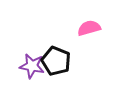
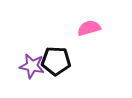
black pentagon: rotated 20 degrees counterclockwise
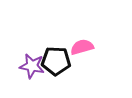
pink semicircle: moved 7 px left, 19 px down
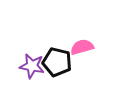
black pentagon: moved 1 px right, 1 px down; rotated 12 degrees clockwise
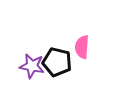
pink semicircle: rotated 70 degrees counterclockwise
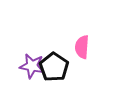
black pentagon: moved 3 px left, 5 px down; rotated 20 degrees clockwise
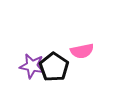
pink semicircle: moved 4 px down; rotated 105 degrees counterclockwise
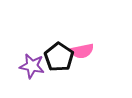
black pentagon: moved 5 px right, 10 px up
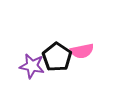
black pentagon: moved 2 px left
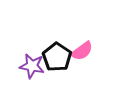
pink semicircle: rotated 25 degrees counterclockwise
